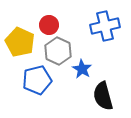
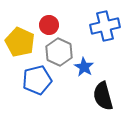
gray hexagon: moved 1 px right, 1 px down
blue star: moved 2 px right, 2 px up
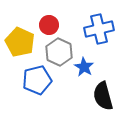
blue cross: moved 6 px left, 3 px down
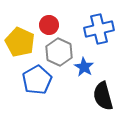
blue pentagon: rotated 16 degrees counterclockwise
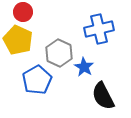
red circle: moved 26 px left, 13 px up
yellow pentagon: moved 2 px left, 2 px up
gray hexagon: moved 1 px down
black semicircle: rotated 12 degrees counterclockwise
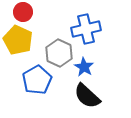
blue cross: moved 13 px left
black semicircle: moved 16 px left; rotated 20 degrees counterclockwise
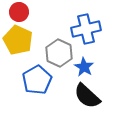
red circle: moved 4 px left
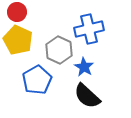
red circle: moved 2 px left
blue cross: moved 3 px right
gray hexagon: moved 3 px up
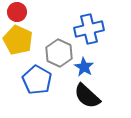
gray hexagon: moved 3 px down
blue pentagon: rotated 12 degrees counterclockwise
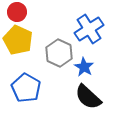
blue cross: rotated 20 degrees counterclockwise
blue pentagon: moved 11 px left, 8 px down
black semicircle: moved 1 px right, 1 px down
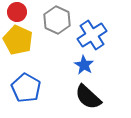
blue cross: moved 3 px right, 6 px down
gray hexagon: moved 2 px left, 33 px up
blue star: moved 2 px up
